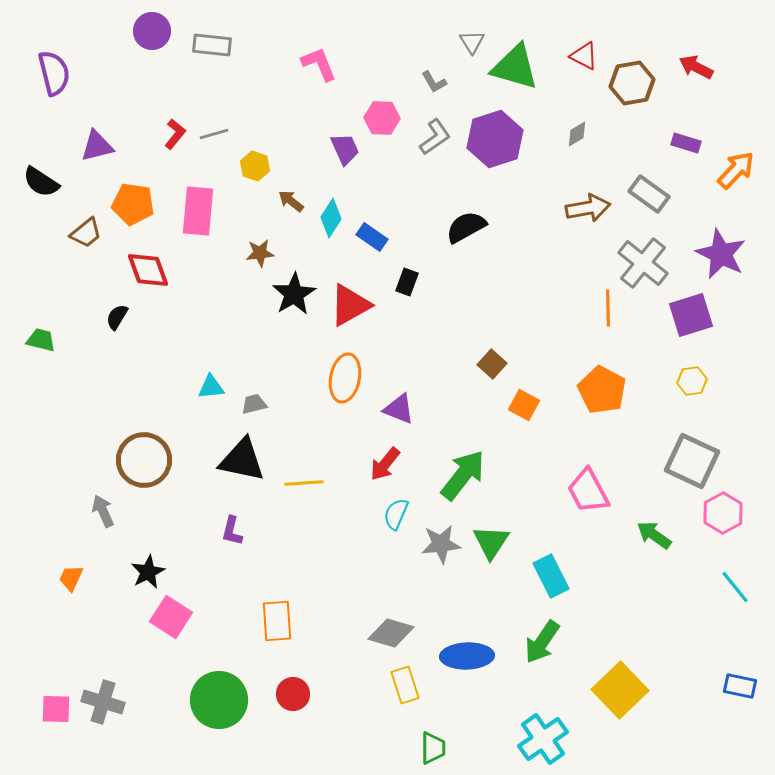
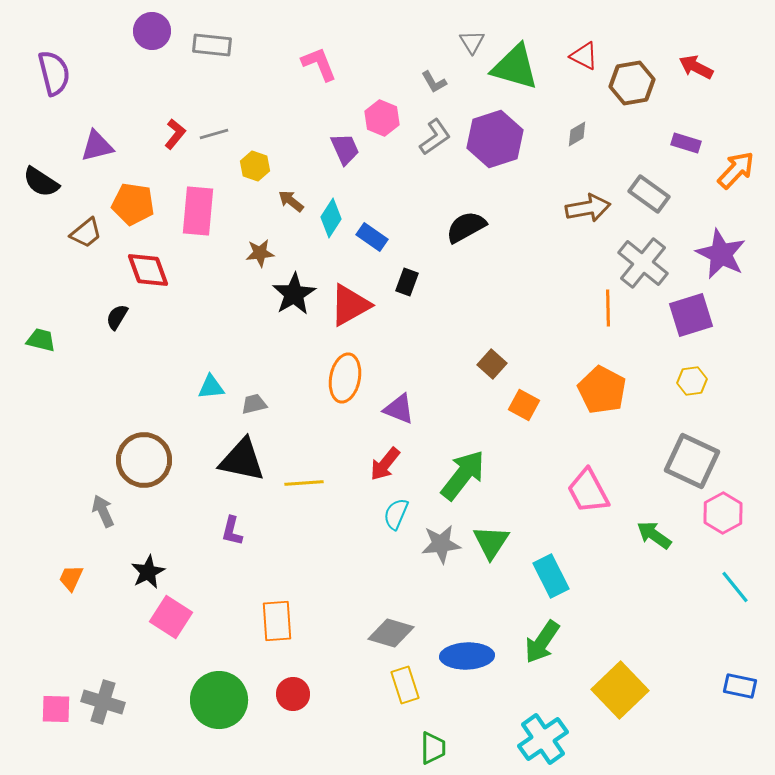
pink hexagon at (382, 118): rotated 20 degrees clockwise
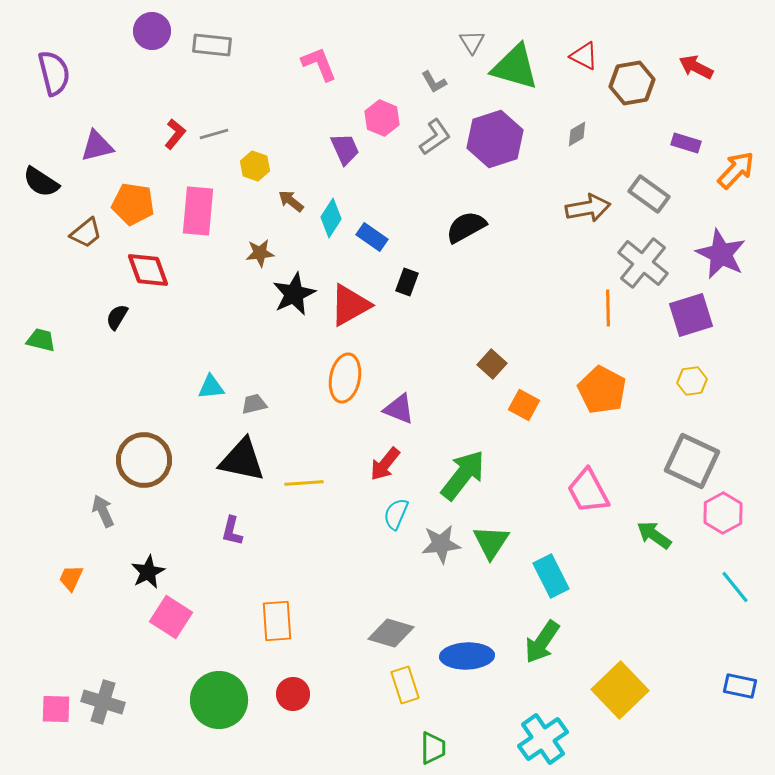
black star at (294, 294): rotated 6 degrees clockwise
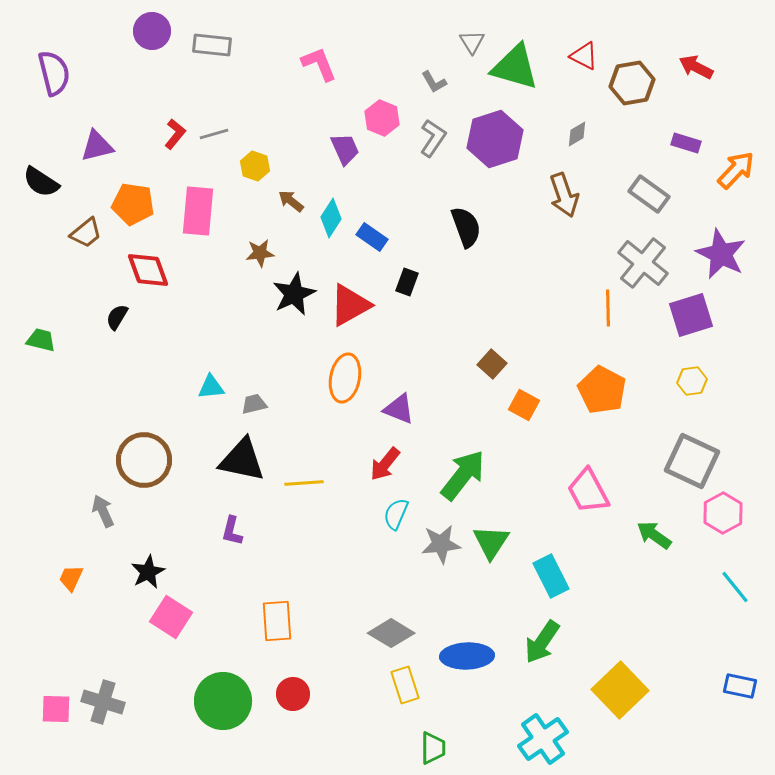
gray L-shape at (435, 137): moved 2 px left, 1 px down; rotated 21 degrees counterclockwise
brown arrow at (588, 208): moved 24 px left, 13 px up; rotated 81 degrees clockwise
black semicircle at (466, 227): rotated 99 degrees clockwise
gray diamond at (391, 633): rotated 15 degrees clockwise
green circle at (219, 700): moved 4 px right, 1 px down
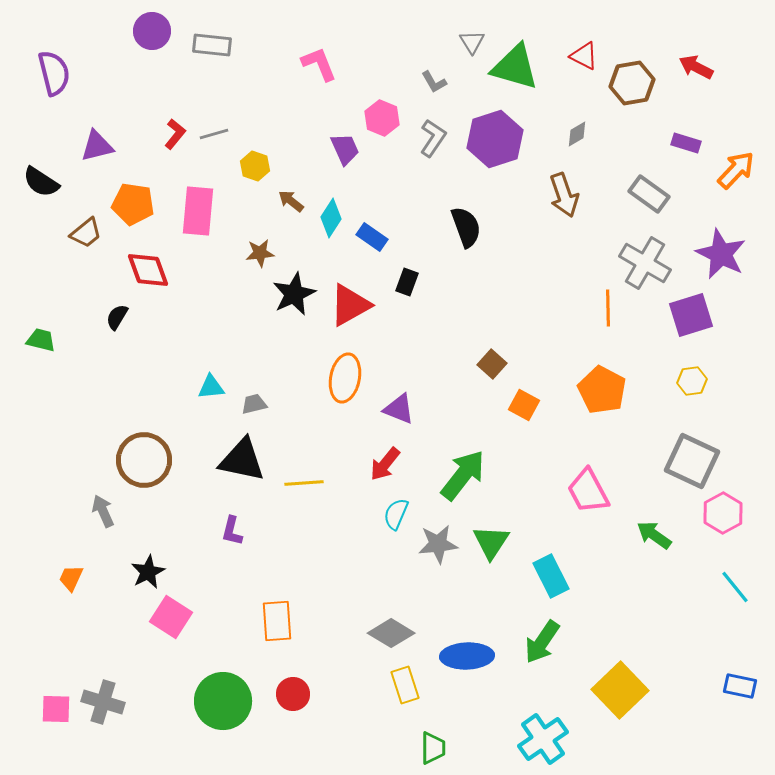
gray cross at (643, 263): moved 2 px right; rotated 9 degrees counterclockwise
gray star at (441, 544): moved 3 px left
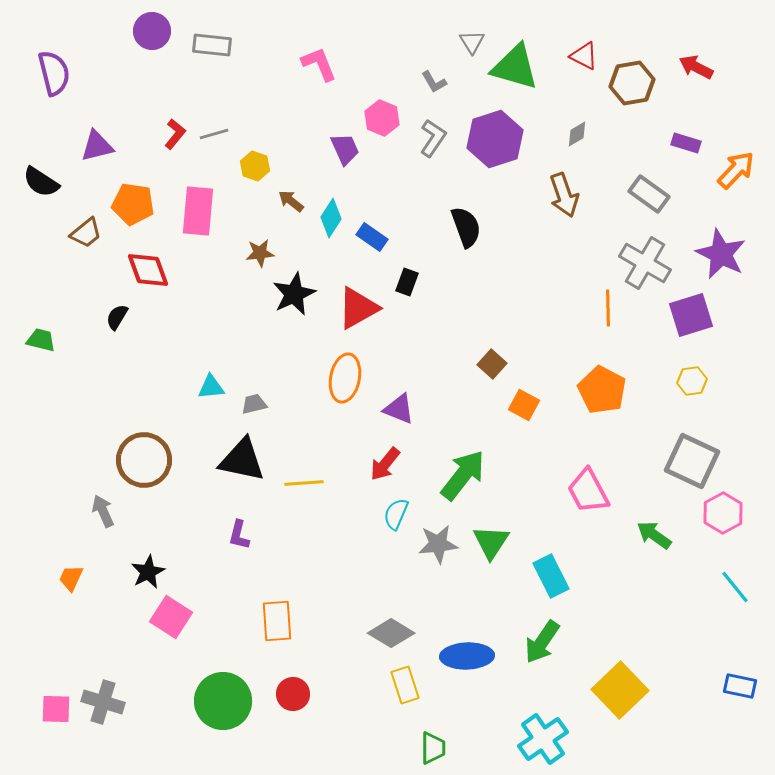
red triangle at (350, 305): moved 8 px right, 3 px down
purple L-shape at (232, 531): moved 7 px right, 4 px down
